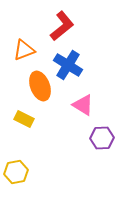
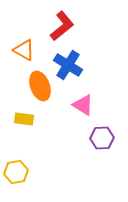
orange triangle: rotated 50 degrees clockwise
yellow rectangle: rotated 18 degrees counterclockwise
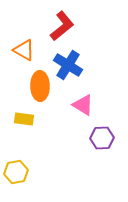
orange ellipse: rotated 20 degrees clockwise
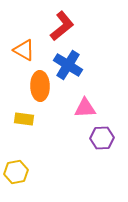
pink triangle: moved 2 px right, 3 px down; rotated 35 degrees counterclockwise
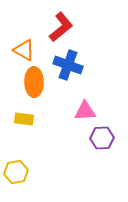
red L-shape: moved 1 px left, 1 px down
blue cross: rotated 12 degrees counterclockwise
orange ellipse: moved 6 px left, 4 px up
pink triangle: moved 3 px down
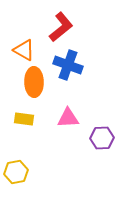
pink triangle: moved 17 px left, 7 px down
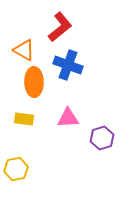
red L-shape: moved 1 px left
purple hexagon: rotated 15 degrees counterclockwise
yellow hexagon: moved 3 px up
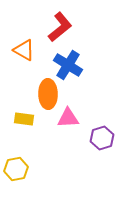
blue cross: rotated 12 degrees clockwise
orange ellipse: moved 14 px right, 12 px down
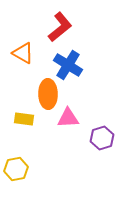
orange triangle: moved 1 px left, 3 px down
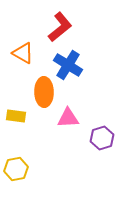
orange ellipse: moved 4 px left, 2 px up
yellow rectangle: moved 8 px left, 3 px up
